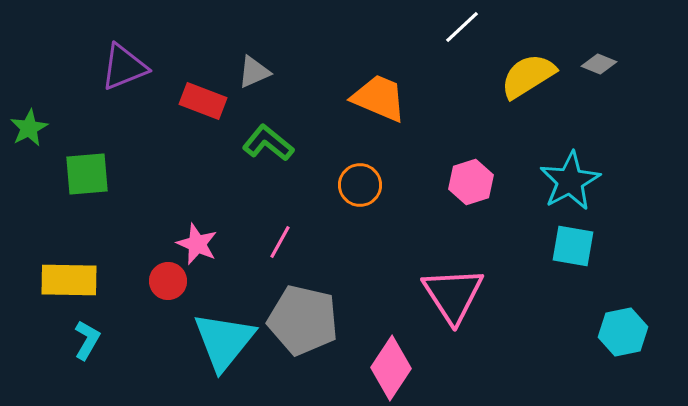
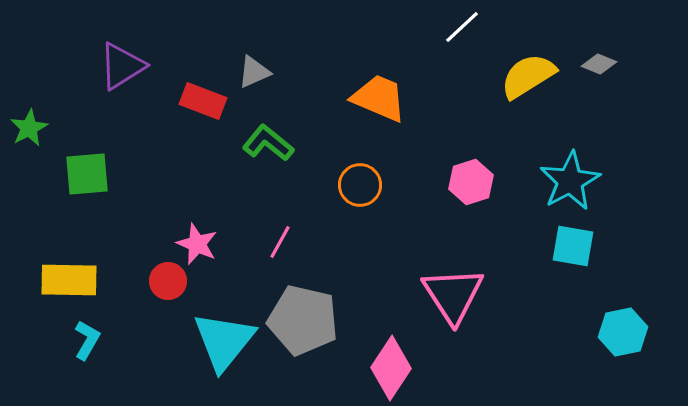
purple triangle: moved 2 px left, 1 px up; rotated 10 degrees counterclockwise
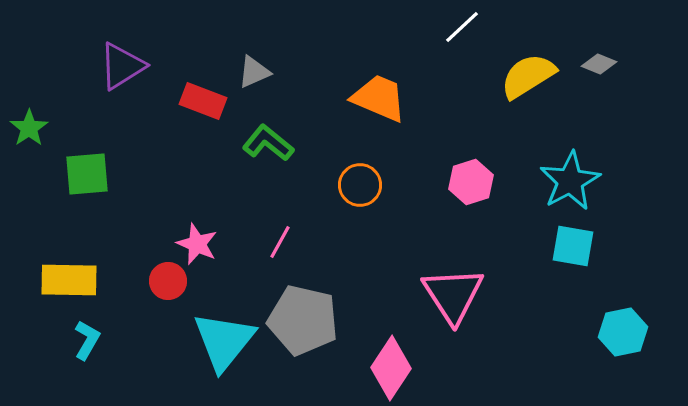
green star: rotated 6 degrees counterclockwise
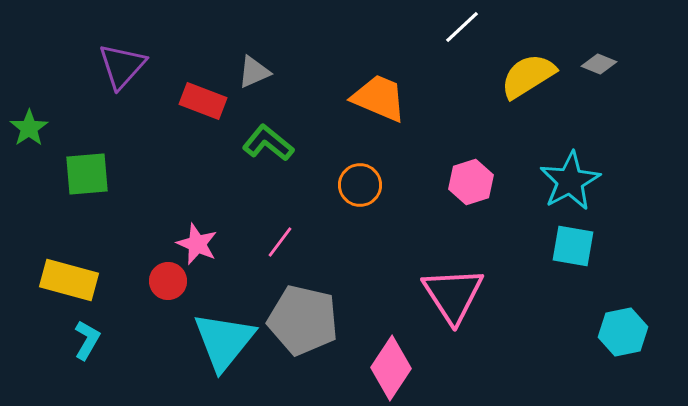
purple triangle: rotated 16 degrees counterclockwise
pink line: rotated 8 degrees clockwise
yellow rectangle: rotated 14 degrees clockwise
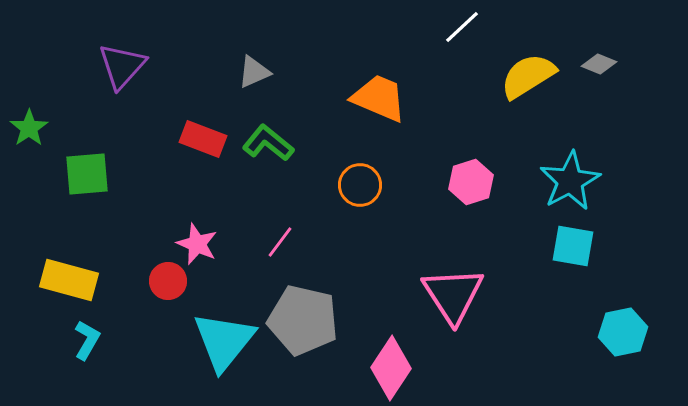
red rectangle: moved 38 px down
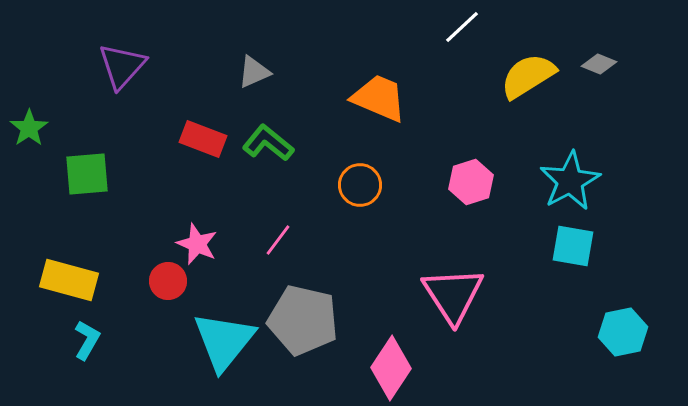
pink line: moved 2 px left, 2 px up
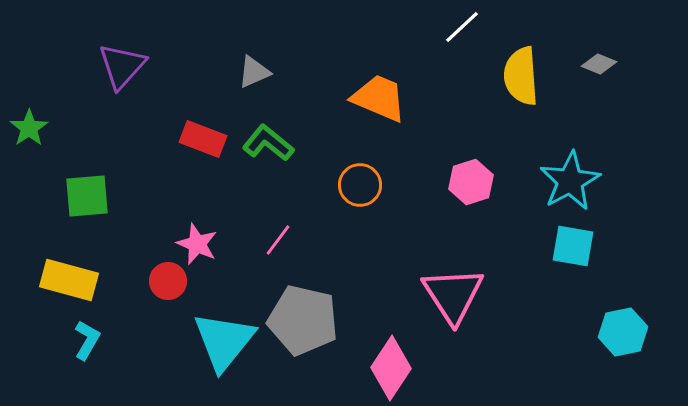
yellow semicircle: moved 7 px left; rotated 62 degrees counterclockwise
green square: moved 22 px down
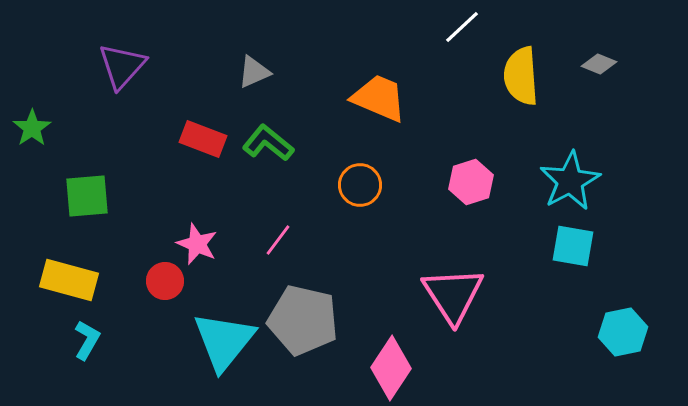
green star: moved 3 px right
red circle: moved 3 px left
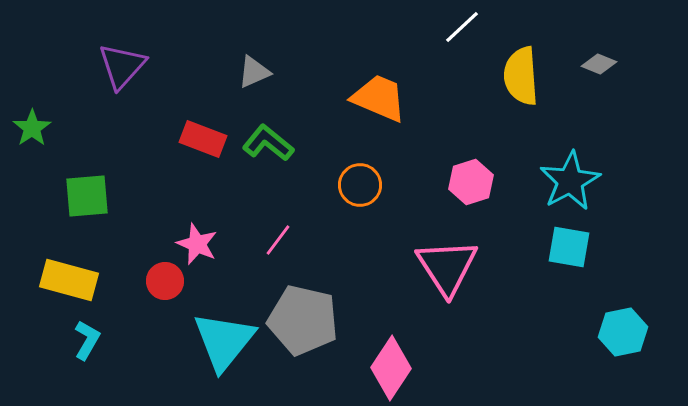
cyan square: moved 4 px left, 1 px down
pink triangle: moved 6 px left, 28 px up
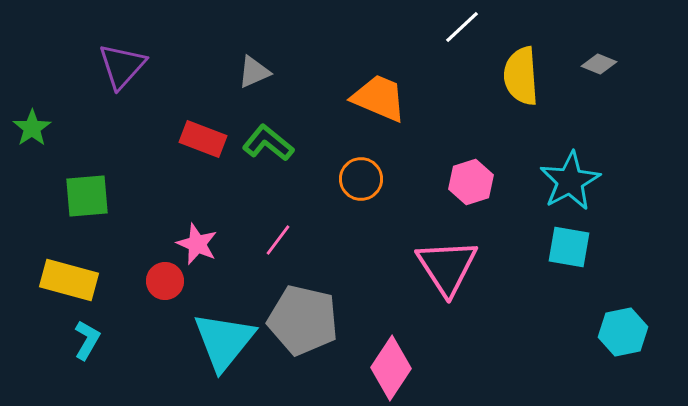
orange circle: moved 1 px right, 6 px up
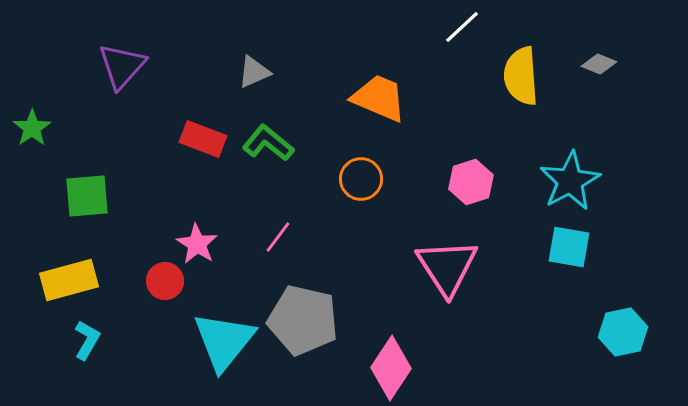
pink line: moved 3 px up
pink star: rotated 9 degrees clockwise
yellow rectangle: rotated 30 degrees counterclockwise
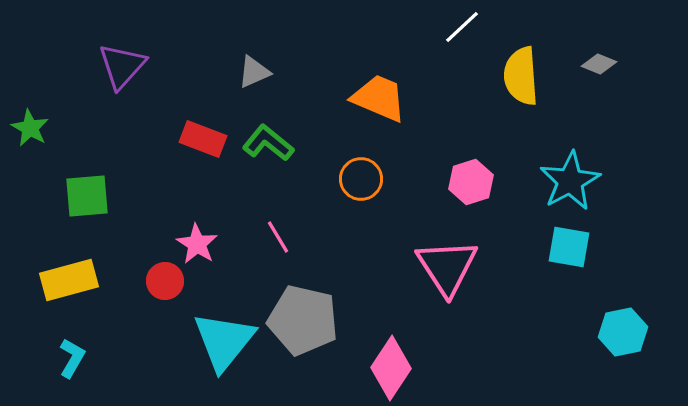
green star: moved 2 px left; rotated 9 degrees counterclockwise
pink line: rotated 68 degrees counterclockwise
cyan L-shape: moved 15 px left, 18 px down
